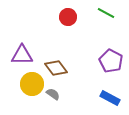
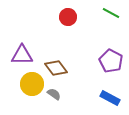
green line: moved 5 px right
gray semicircle: moved 1 px right
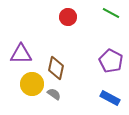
purple triangle: moved 1 px left, 1 px up
brown diamond: rotated 50 degrees clockwise
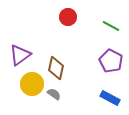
green line: moved 13 px down
purple triangle: moved 1 px left, 1 px down; rotated 35 degrees counterclockwise
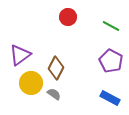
brown diamond: rotated 15 degrees clockwise
yellow circle: moved 1 px left, 1 px up
